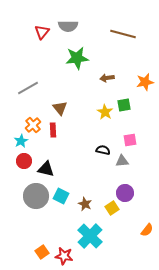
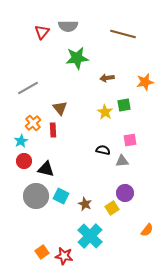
orange cross: moved 2 px up
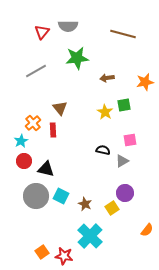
gray line: moved 8 px right, 17 px up
gray triangle: rotated 24 degrees counterclockwise
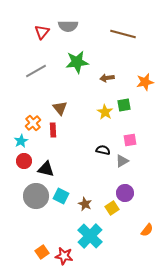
green star: moved 4 px down
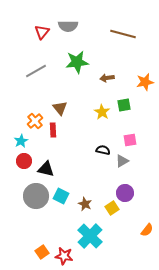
yellow star: moved 3 px left
orange cross: moved 2 px right, 2 px up
